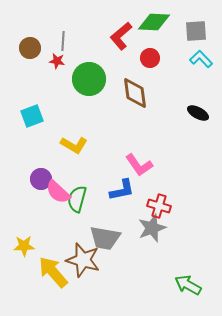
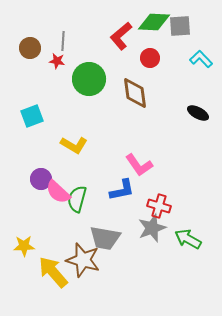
gray square: moved 16 px left, 5 px up
green arrow: moved 46 px up
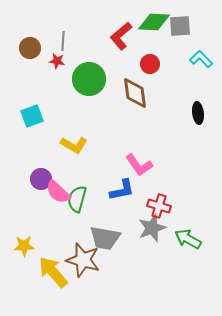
red circle: moved 6 px down
black ellipse: rotated 55 degrees clockwise
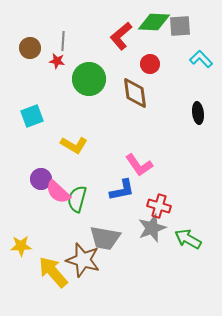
yellow star: moved 3 px left
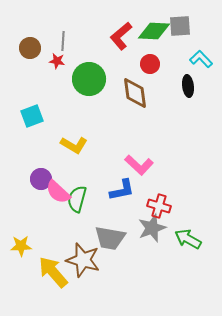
green diamond: moved 9 px down
black ellipse: moved 10 px left, 27 px up
pink L-shape: rotated 12 degrees counterclockwise
gray trapezoid: moved 5 px right
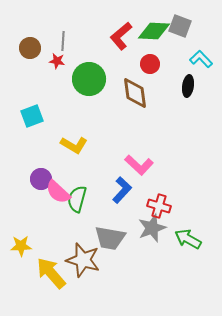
gray square: rotated 25 degrees clockwise
black ellipse: rotated 15 degrees clockwise
blue L-shape: rotated 36 degrees counterclockwise
yellow arrow: moved 2 px left, 1 px down
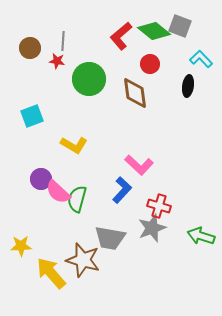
green diamond: rotated 36 degrees clockwise
green arrow: moved 13 px right, 3 px up; rotated 12 degrees counterclockwise
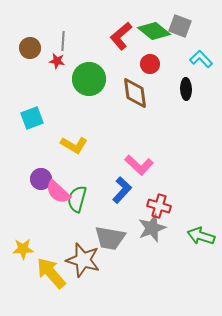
black ellipse: moved 2 px left, 3 px down; rotated 10 degrees counterclockwise
cyan square: moved 2 px down
yellow star: moved 2 px right, 3 px down
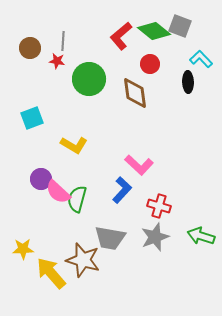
black ellipse: moved 2 px right, 7 px up
gray star: moved 3 px right, 9 px down
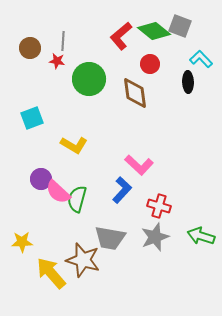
yellow star: moved 1 px left, 7 px up
